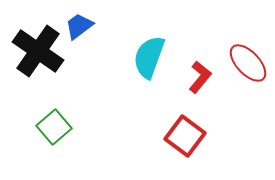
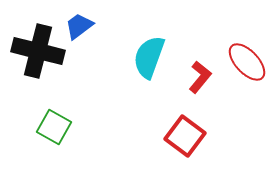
black cross: rotated 21 degrees counterclockwise
red ellipse: moved 1 px left, 1 px up
green square: rotated 20 degrees counterclockwise
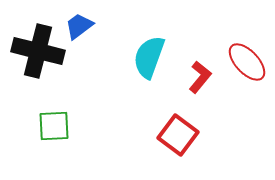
green square: moved 1 px up; rotated 32 degrees counterclockwise
red square: moved 7 px left, 1 px up
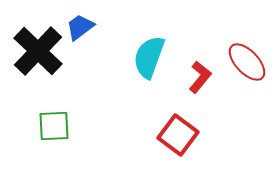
blue trapezoid: moved 1 px right, 1 px down
black cross: rotated 30 degrees clockwise
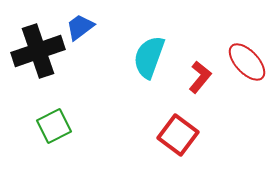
black cross: rotated 27 degrees clockwise
green square: rotated 24 degrees counterclockwise
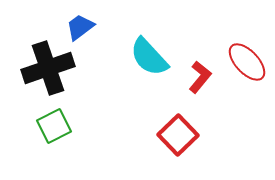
black cross: moved 10 px right, 17 px down
cyan semicircle: rotated 63 degrees counterclockwise
red square: rotated 9 degrees clockwise
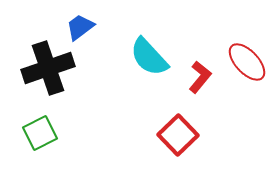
green square: moved 14 px left, 7 px down
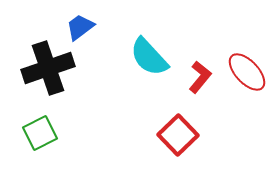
red ellipse: moved 10 px down
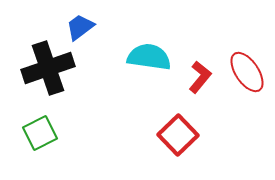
cyan semicircle: rotated 141 degrees clockwise
red ellipse: rotated 9 degrees clockwise
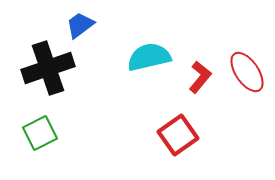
blue trapezoid: moved 2 px up
cyan semicircle: rotated 21 degrees counterclockwise
red square: rotated 9 degrees clockwise
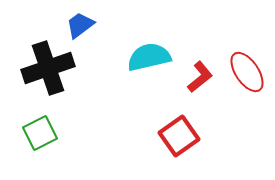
red L-shape: rotated 12 degrees clockwise
red square: moved 1 px right, 1 px down
